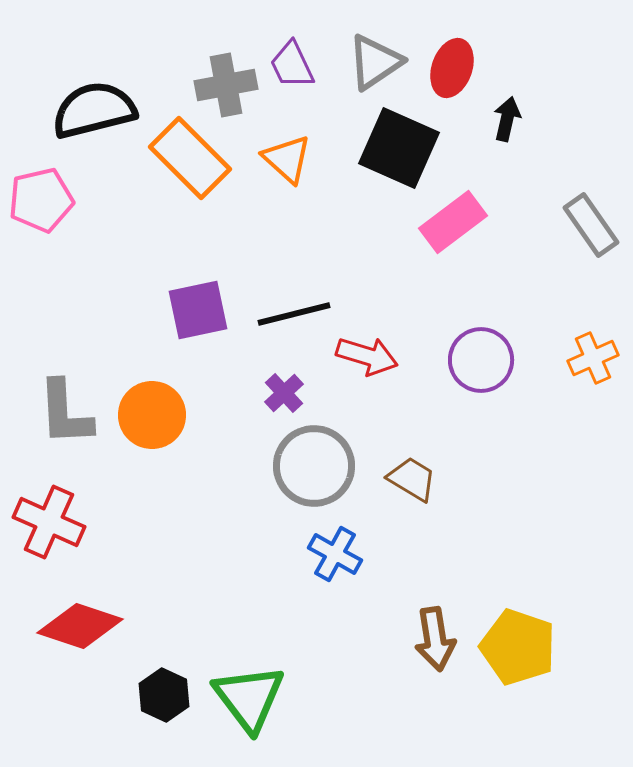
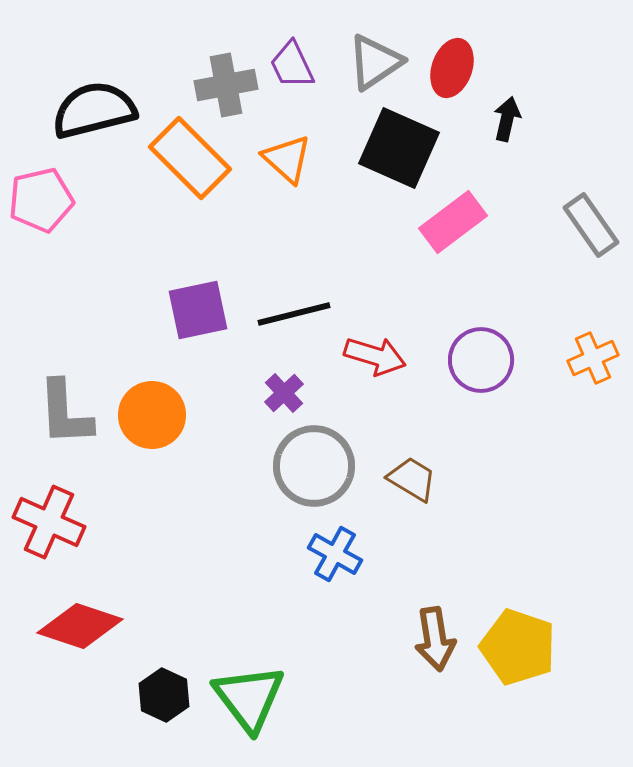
red arrow: moved 8 px right
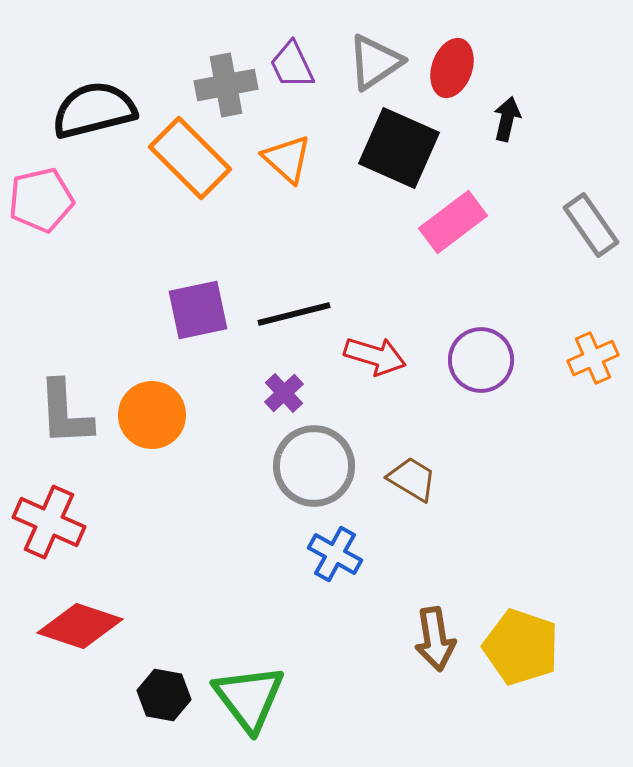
yellow pentagon: moved 3 px right
black hexagon: rotated 15 degrees counterclockwise
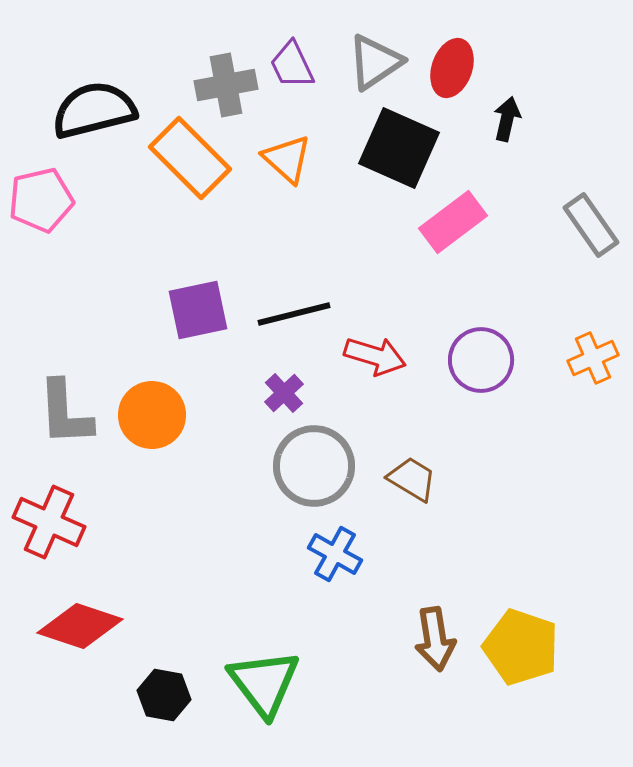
green triangle: moved 15 px right, 15 px up
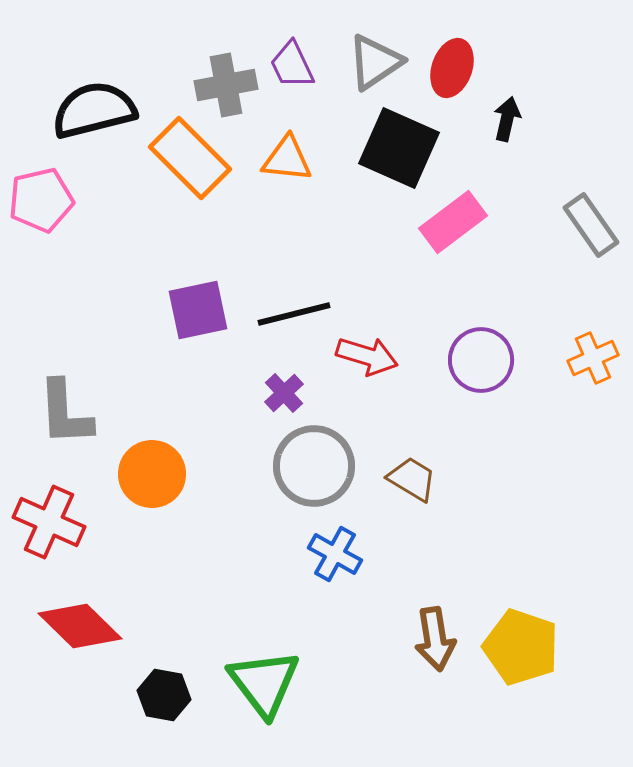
orange triangle: rotated 36 degrees counterclockwise
red arrow: moved 8 px left
orange circle: moved 59 px down
red diamond: rotated 26 degrees clockwise
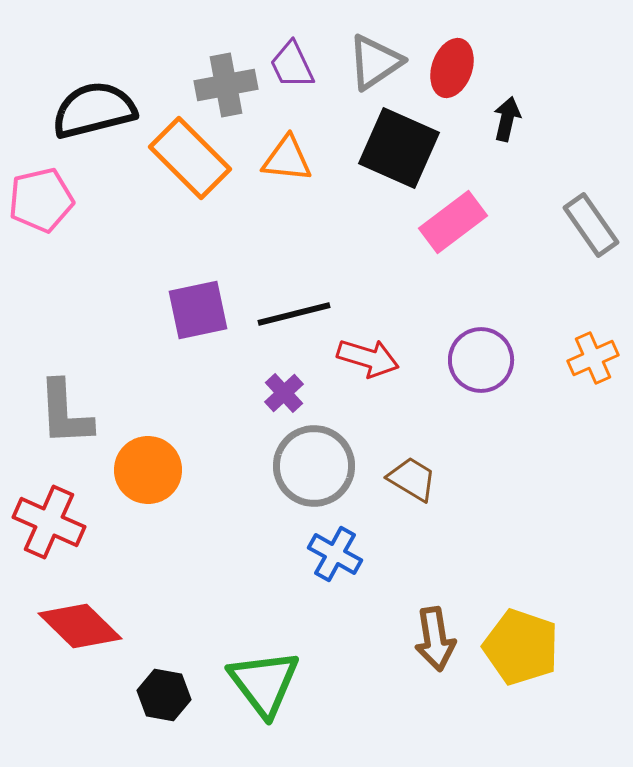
red arrow: moved 1 px right, 2 px down
orange circle: moved 4 px left, 4 px up
